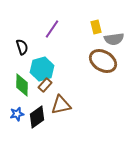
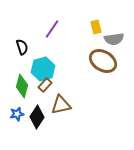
cyan hexagon: moved 1 px right
green diamond: moved 1 px down; rotated 15 degrees clockwise
black diamond: rotated 20 degrees counterclockwise
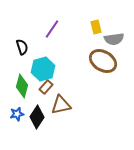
brown rectangle: moved 1 px right, 2 px down
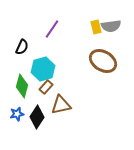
gray semicircle: moved 3 px left, 13 px up
black semicircle: rotated 42 degrees clockwise
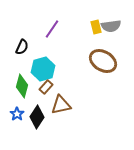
blue star: rotated 24 degrees counterclockwise
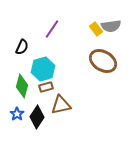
yellow rectangle: moved 2 px down; rotated 24 degrees counterclockwise
brown rectangle: rotated 32 degrees clockwise
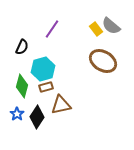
gray semicircle: rotated 48 degrees clockwise
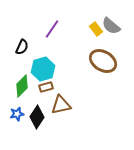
green diamond: rotated 30 degrees clockwise
blue star: rotated 24 degrees clockwise
